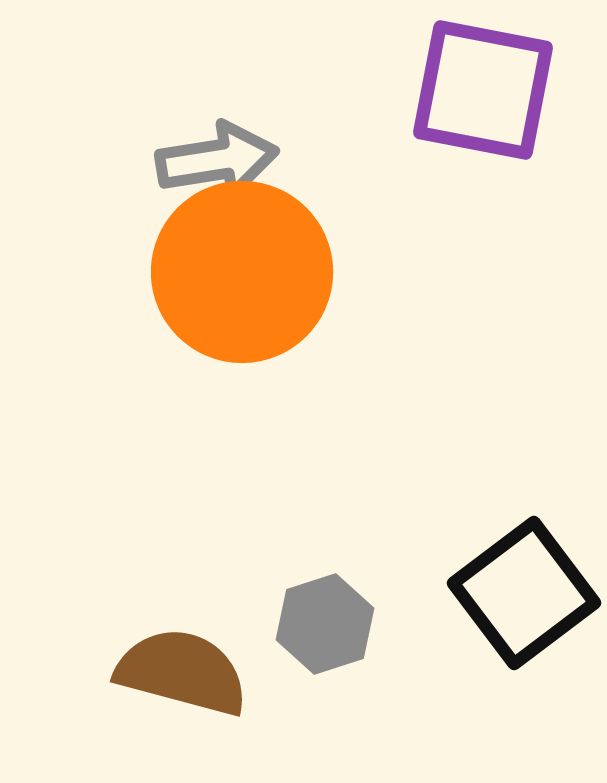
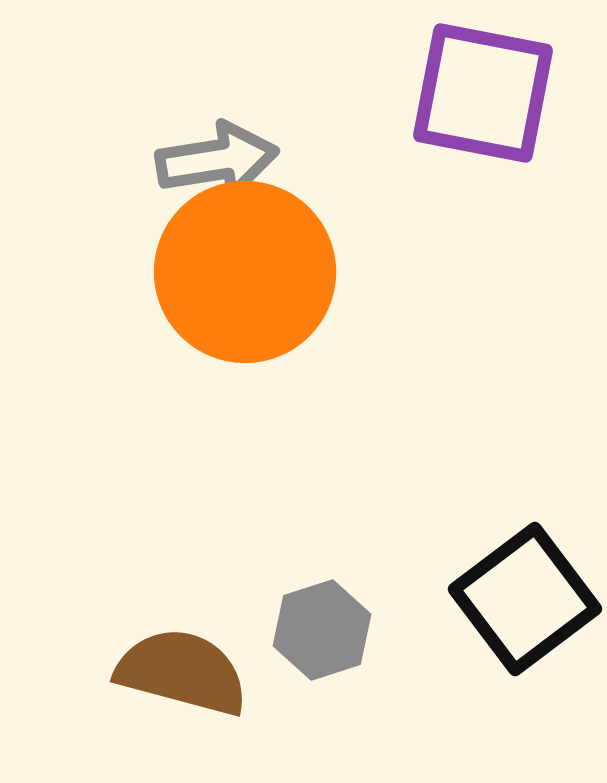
purple square: moved 3 px down
orange circle: moved 3 px right
black square: moved 1 px right, 6 px down
gray hexagon: moved 3 px left, 6 px down
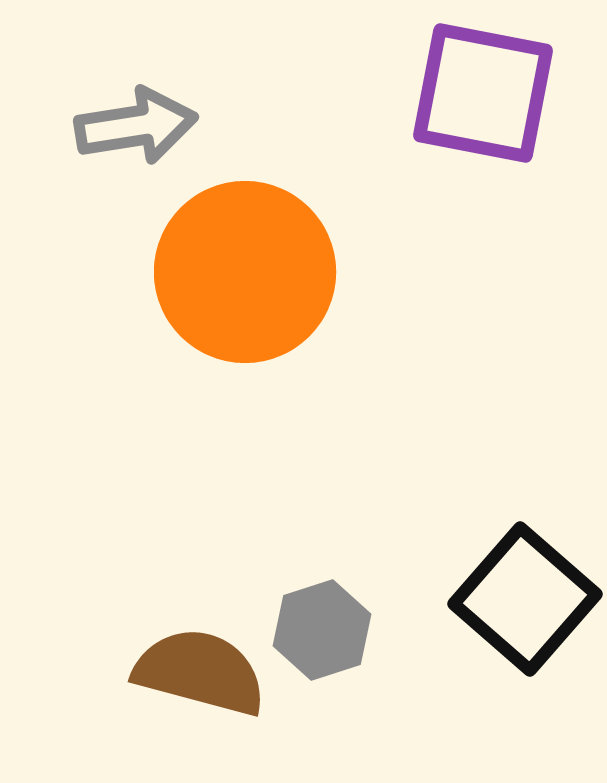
gray arrow: moved 81 px left, 34 px up
black square: rotated 12 degrees counterclockwise
brown semicircle: moved 18 px right
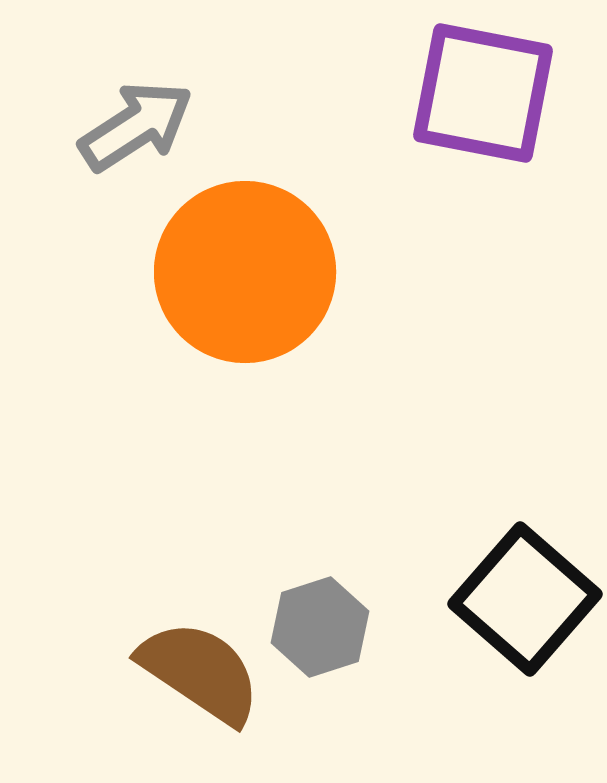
gray arrow: rotated 24 degrees counterclockwise
gray hexagon: moved 2 px left, 3 px up
brown semicircle: rotated 19 degrees clockwise
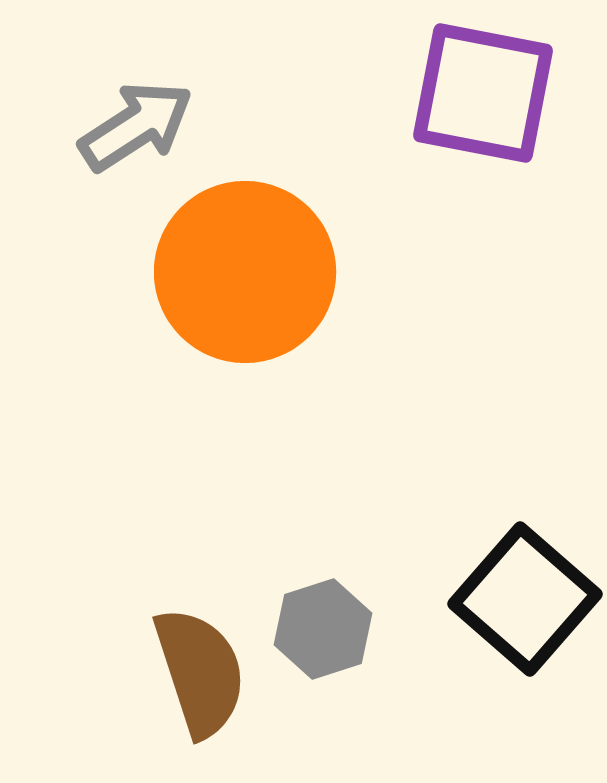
gray hexagon: moved 3 px right, 2 px down
brown semicircle: rotated 38 degrees clockwise
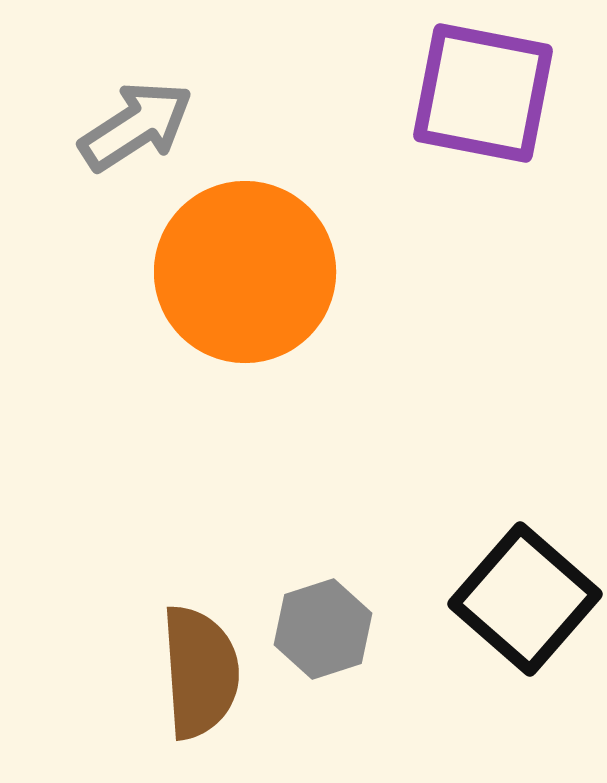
brown semicircle: rotated 14 degrees clockwise
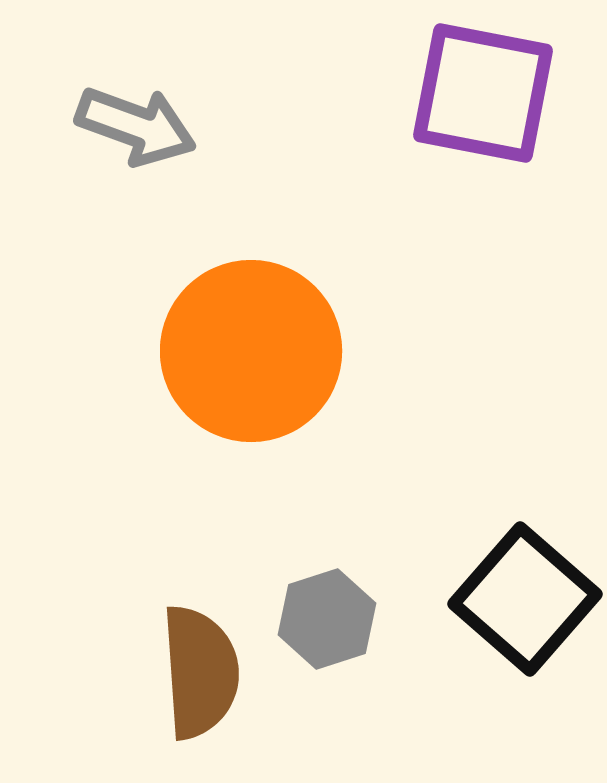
gray arrow: rotated 53 degrees clockwise
orange circle: moved 6 px right, 79 px down
gray hexagon: moved 4 px right, 10 px up
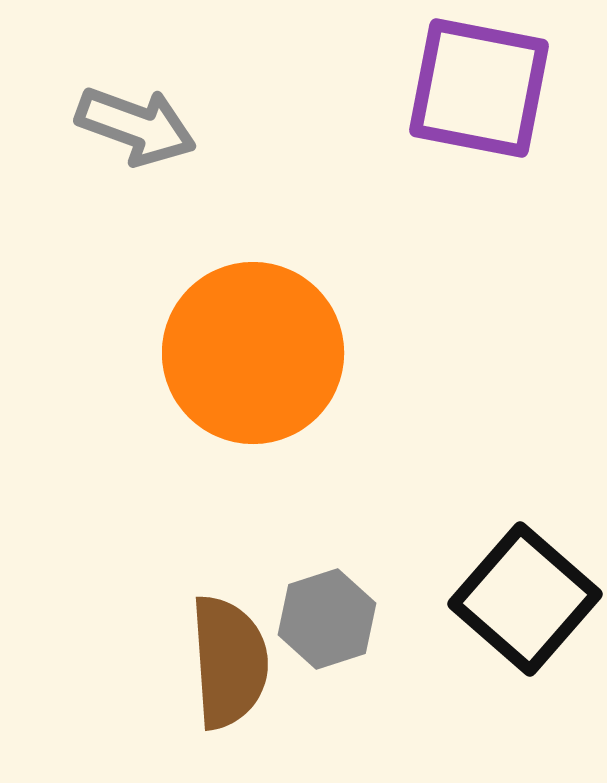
purple square: moved 4 px left, 5 px up
orange circle: moved 2 px right, 2 px down
brown semicircle: moved 29 px right, 10 px up
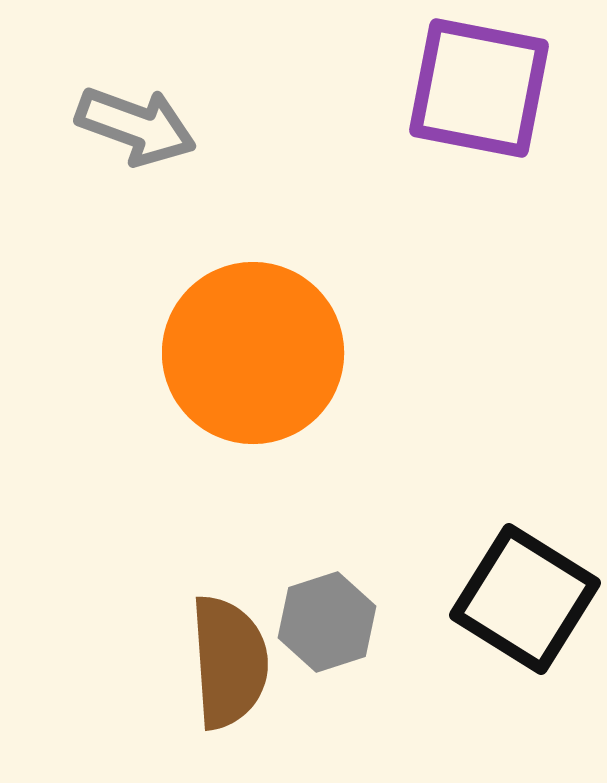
black square: rotated 9 degrees counterclockwise
gray hexagon: moved 3 px down
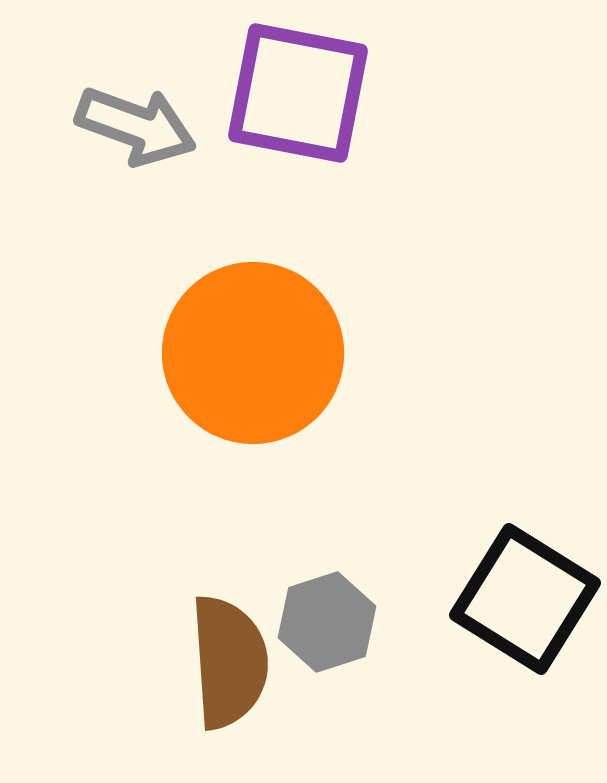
purple square: moved 181 px left, 5 px down
